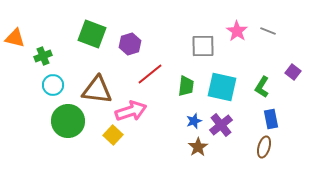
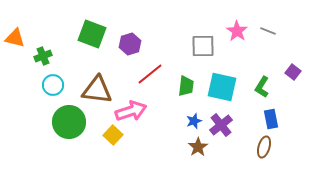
green circle: moved 1 px right, 1 px down
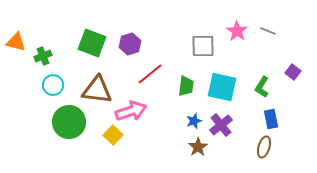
green square: moved 9 px down
orange triangle: moved 1 px right, 4 px down
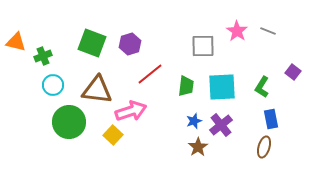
cyan square: rotated 16 degrees counterclockwise
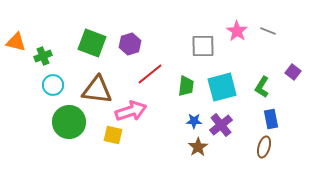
cyan square: rotated 12 degrees counterclockwise
blue star: rotated 21 degrees clockwise
yellow square: rotated 30 degrees counterclockwise
